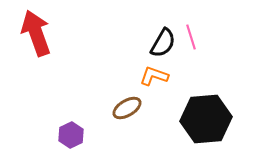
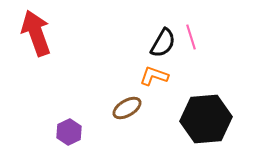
purple hexagon: moved 2 px left, 3 px up
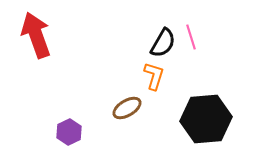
red arrow: moved 2 px down
orange L-shape: rotated 88 degrees clockwise
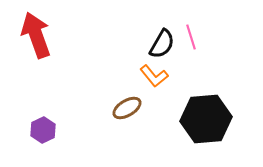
black semicircle: moved 1 px left, 1 px down
orange L-shape: rotated 124 degrees clockwise
purple hexagon: moved 26 px left, 2 px up
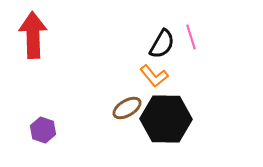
red arrow: moved 3 px left; rotated 18 degrees clockwise
black hexagon: moved 40 px left; rotated 6 degrees clockwise
purple hexagon: rotated 15 degrees counterclockwise
